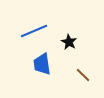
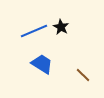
black star: moved 8 px left, 15 px up
blue trapezoid: rotated 130 degrees clockwise
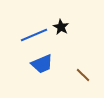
blue line: moved 4 px down
blue trapezoid: rotated 125 degrees clockwise
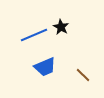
blue trapezoid: moved 3 px right, 3 px down
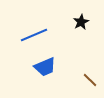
black star: moved 20 px right, 5 px up; rotated 14 degrees clockwise
brown line: moved 7 px right, 5 px down
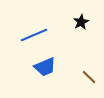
brown line: moved 1 px left, 3 px up
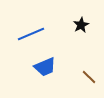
black star: moved 3 px down
blue line: moved 3 px left, 1 px up
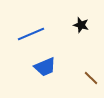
black star: rotated 28 degrees counterclockwise
brown line: moved 2 px right, 1 px down
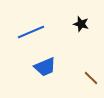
black star: moved 1 px up
blue line: moved 2 px up
